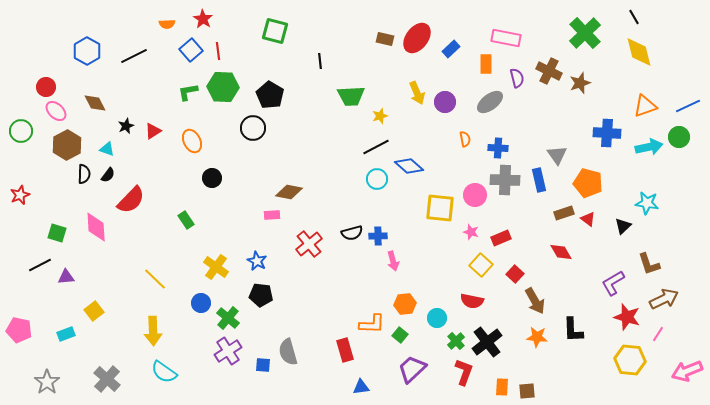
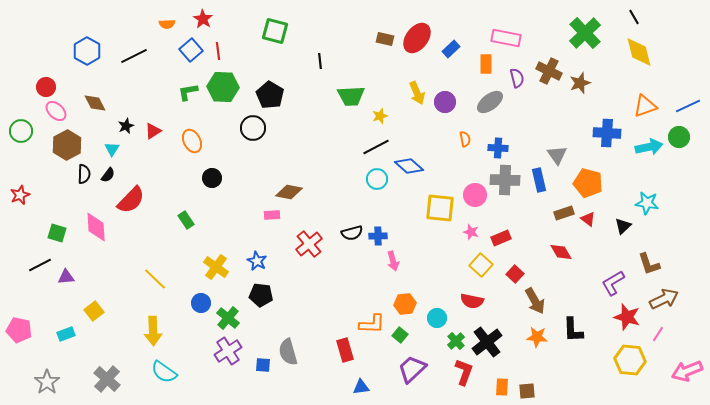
cyan triangle at (107, 149): moved 5 px right; rotated 42 degrees clockwise
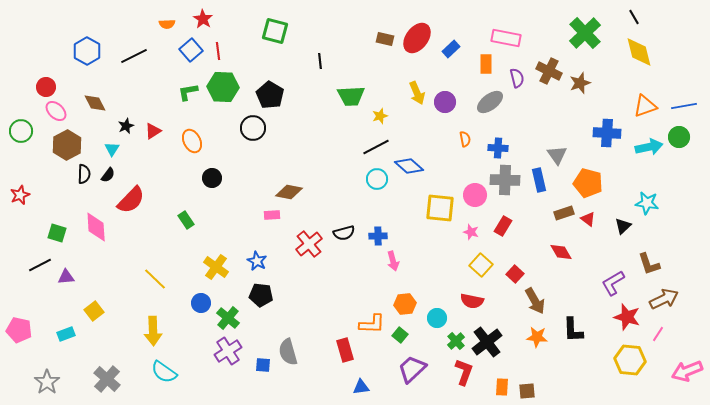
blue line at (688, 106): moved 4 px left; rotated 15 degrees clockwise
black semicircle at (352, 233): moved 8 px left
red rectangle at (501, 238): moved 2 px right, 12 px up; rotated 36 degrees counterclockwise
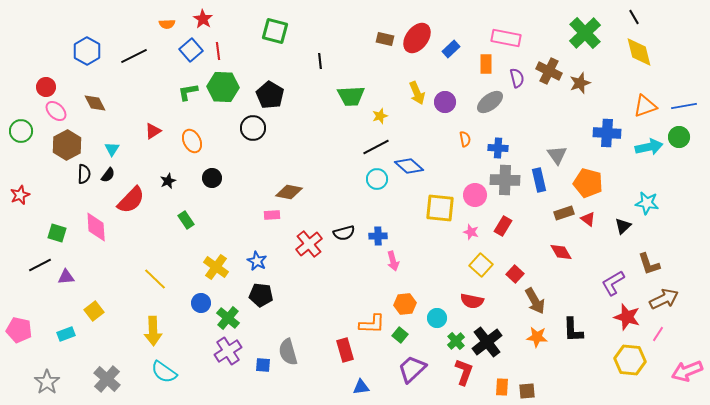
black star at (126, 126): moved 42 px right, 55 px down
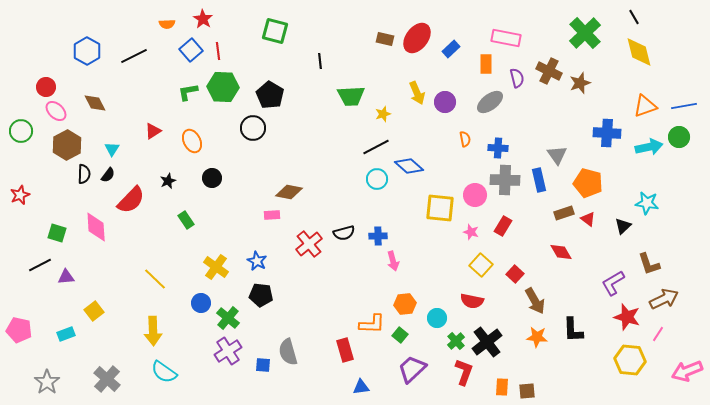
yellow star at (380, 116): moved 3 px right, 2 px up
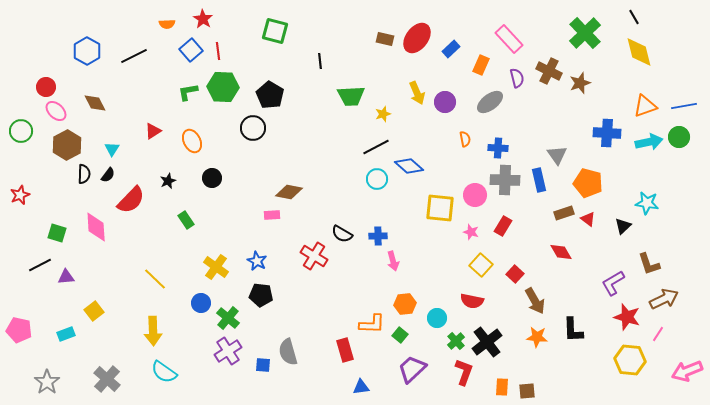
pink rectangle at (506, 38): moved 3 px right, 1 px down; rotated 36 degrees clockwise
orange rectangle at (486, 64): moved 5 px left, 1 px down; rotated 24 degrees clockwise
cyan arrow at (649, 147): moved 5 px up
black semicircle at (344, 233): moved 2 px left, 1 px down; rotated 45 degrees clockwise
red cross at (309, 244): moved 5 px right, 12 px down; rotated 20 degrees counterclockwise
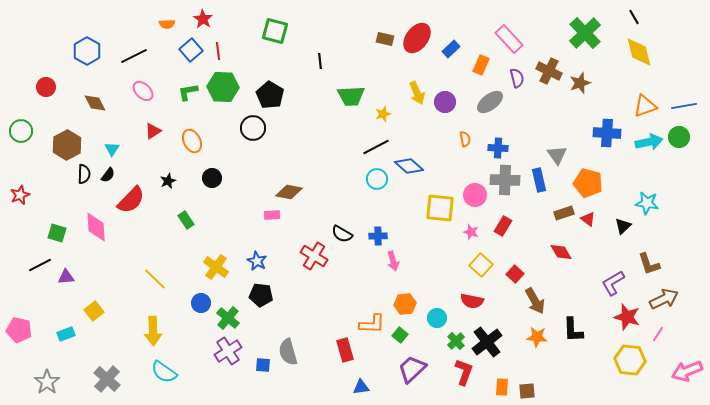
pink ellipse at (56, 111): moved 87 px right, 20 px up
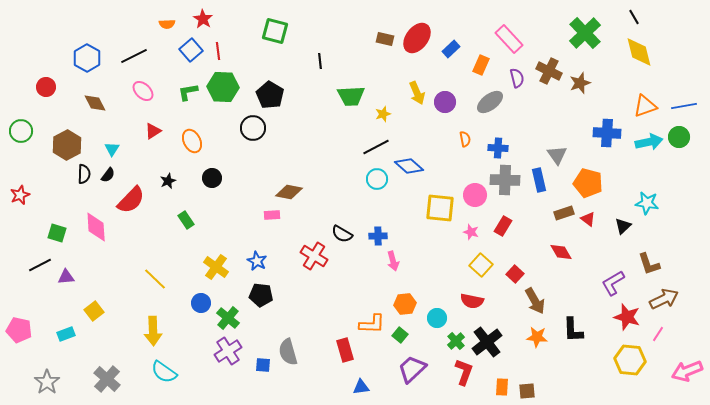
blue hexagon at (87, 51): moved 7 px down
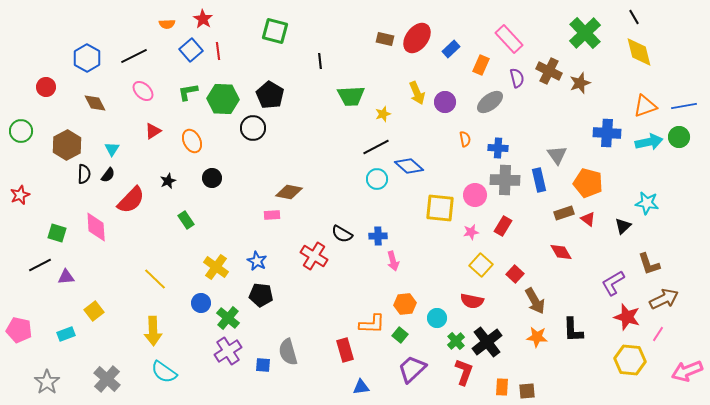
green hexagon at (223, 87): moved 12 px down
pink star at (471, 232): rotated 28 degrees counterclockwise
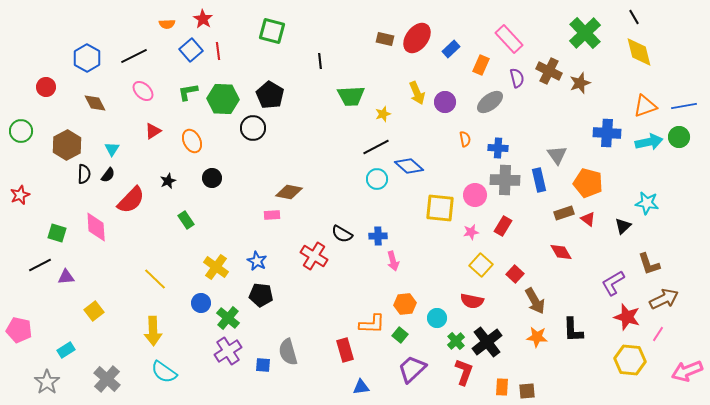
green square at (275, 31): moved 3 px left
cyan rectangle at (66, 334): moved 16 px down; rotated 12 degrees counterclockwise
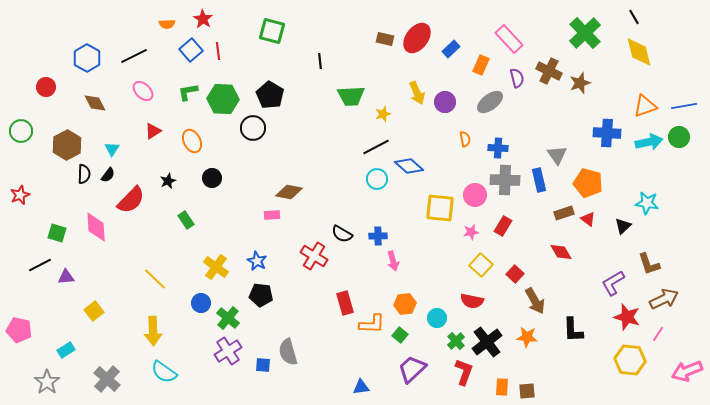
orange star at (537, 337): moved 10 px left
red rectangle at (345, 350): moved 47 px up
